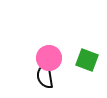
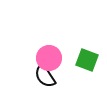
black semicircle: rotated 25 degrees counterclockwise
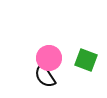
green square: moved 1 px left
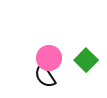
green square: rotated 25 degrees clockwise
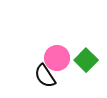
pink circle: moved 8 px right
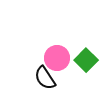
black semicircle: moved 2 px down
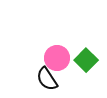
black semicircle: moved 2 px right, 1 px down
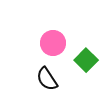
pink circle: moved 4 px left, 15 px up
